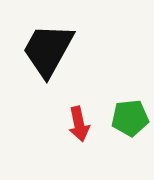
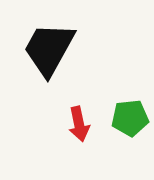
black trapezoid: moved 1 px right, 1 px up
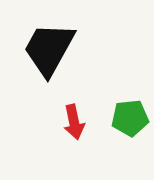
red arrow: moved 5 px left, 2 px up
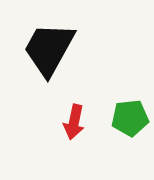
red arrow: rotated 24 degrees clockwise
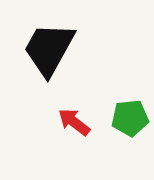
red arrow: rotated 116 degrees clockwise
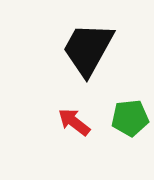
black trapezoid: moved 39 px right
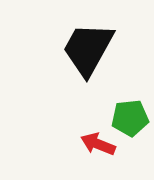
red arrow: moved 24 px right, 22 px down; rotated 16 degrees counterclockwise
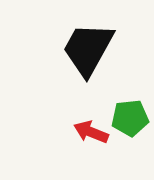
red arrow: moved 7 px left, 12 px up
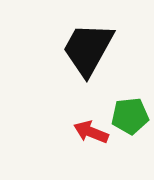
green pentagon: moved 2 px up
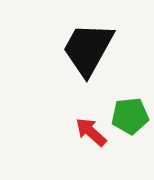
red arrow: rotated 20 degrees clockwise
